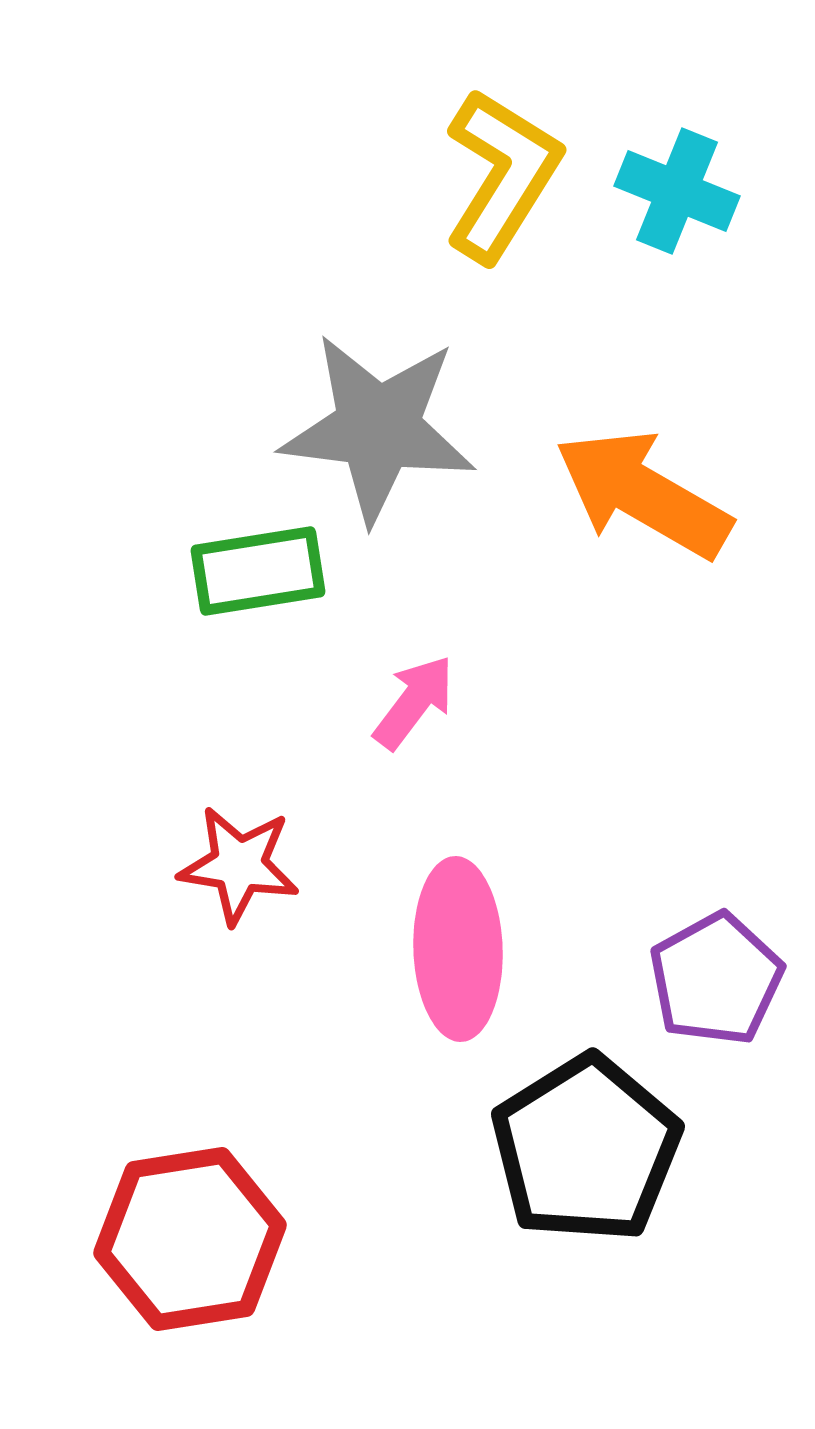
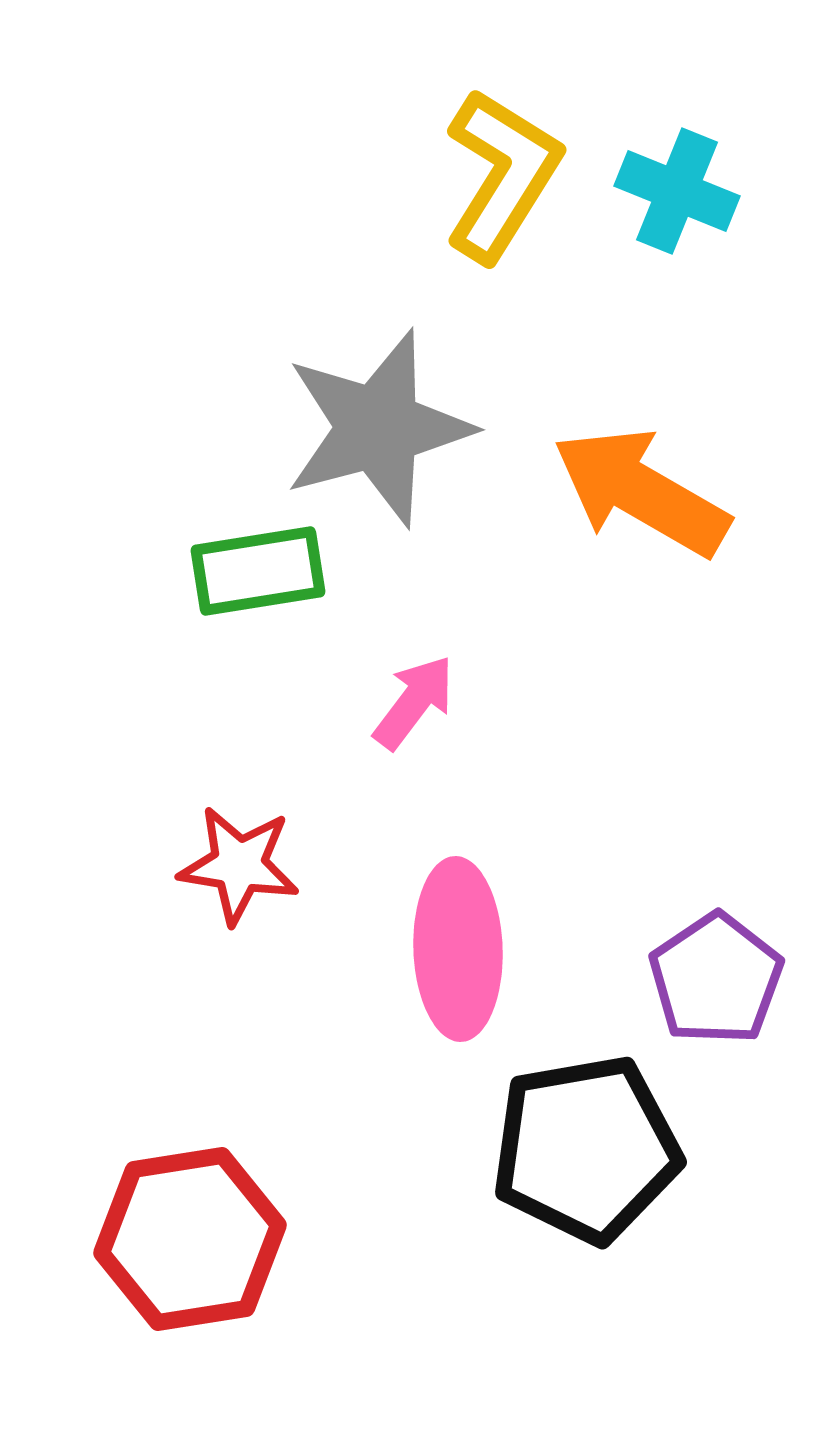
gray star: rotated 22 degrees counterclockwise
orange arrow: moved 2 px left, 2 px up
purple pentagon: rotated 5 degrees counterclockwise
black pentagon: rotated 22 degrees clockwise
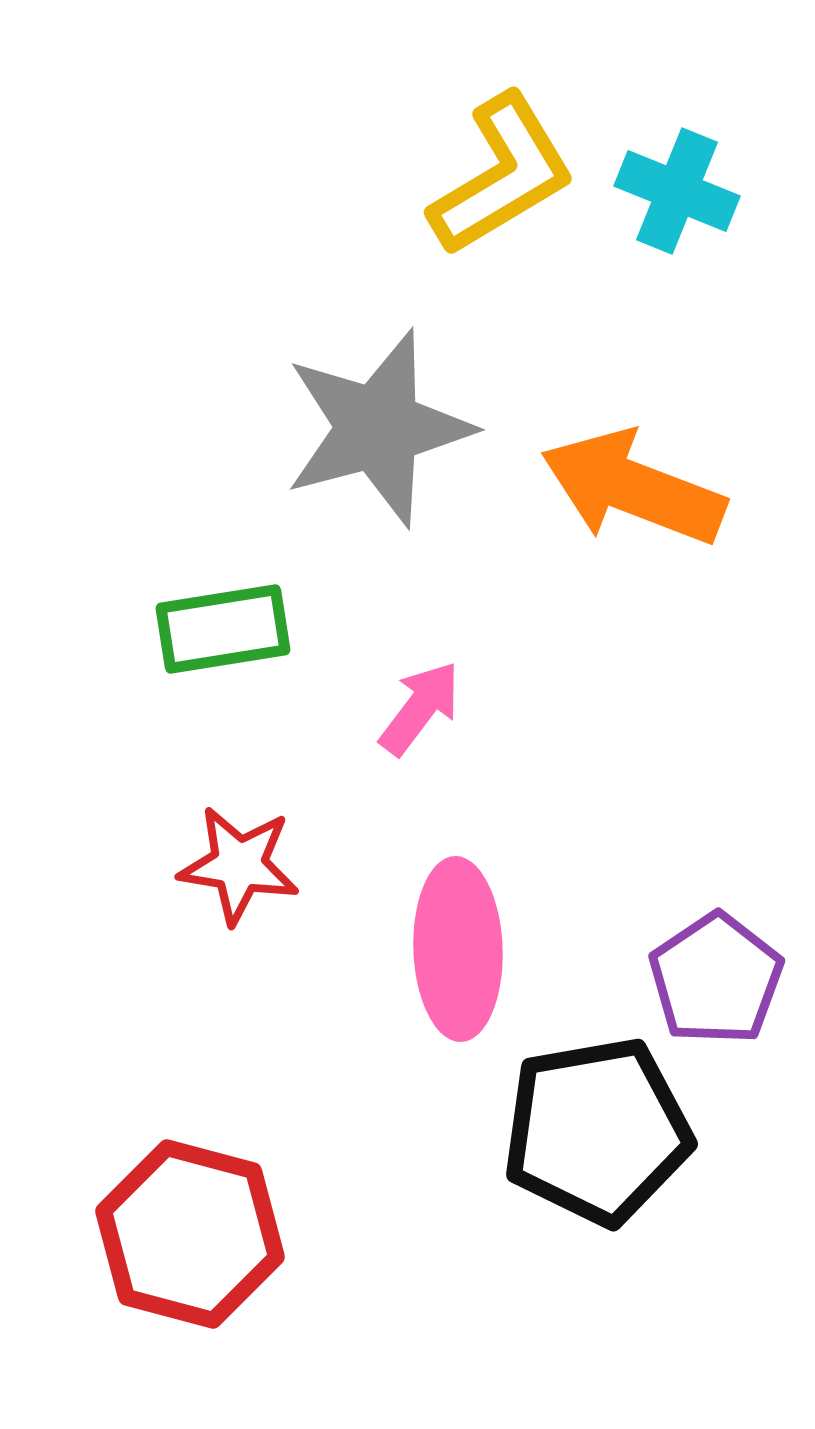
yellow L-shape: rotated 27 degrees clockwise
orange arrow: moved 8 px left, 4 px up; rotated 9 degrees counterclockwise
green rectangle: moved 35 px left, 58 px down
pink arrow: moved 6 px right, 6 px down
black pentagon: moved 11 px right, 18 px up
red hexagon: moved 5 px up; rotated 24 degrees clockwise
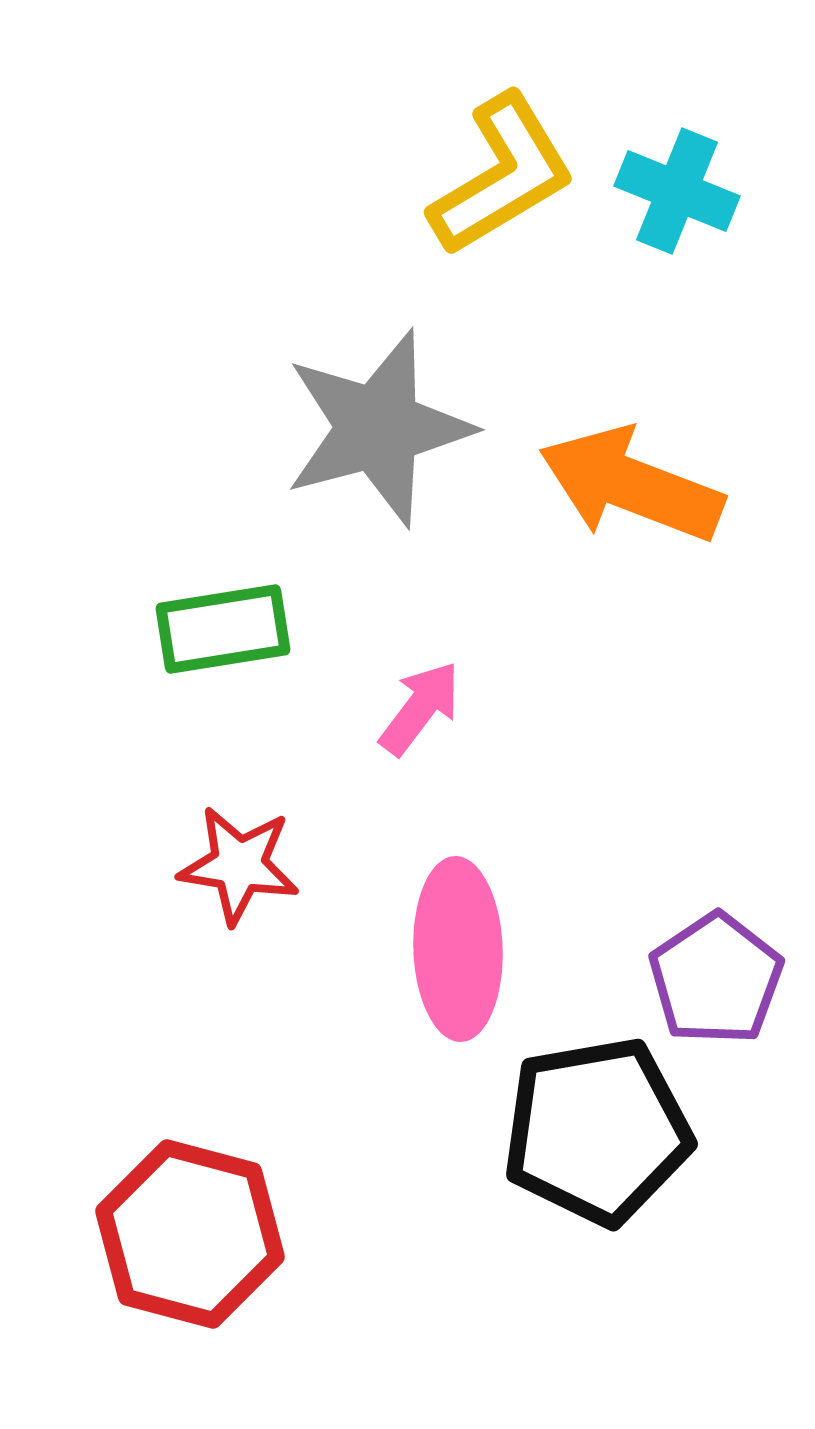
orange arrow: moved 2 px left, 3 px up
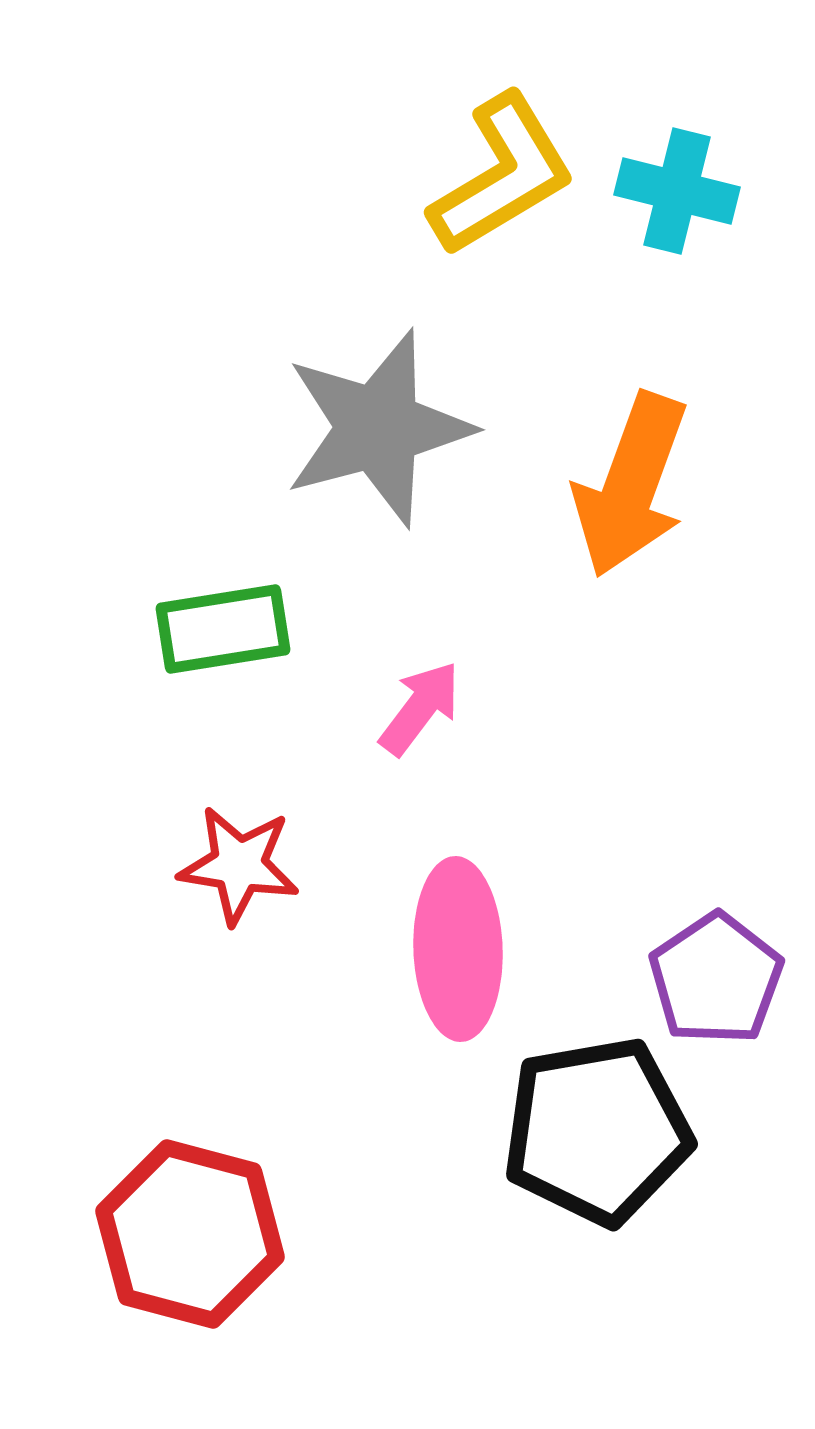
cyan cross: rotated 8 degrees counterclockwise
orange arrow: rotated 91 degrees counterclockwise
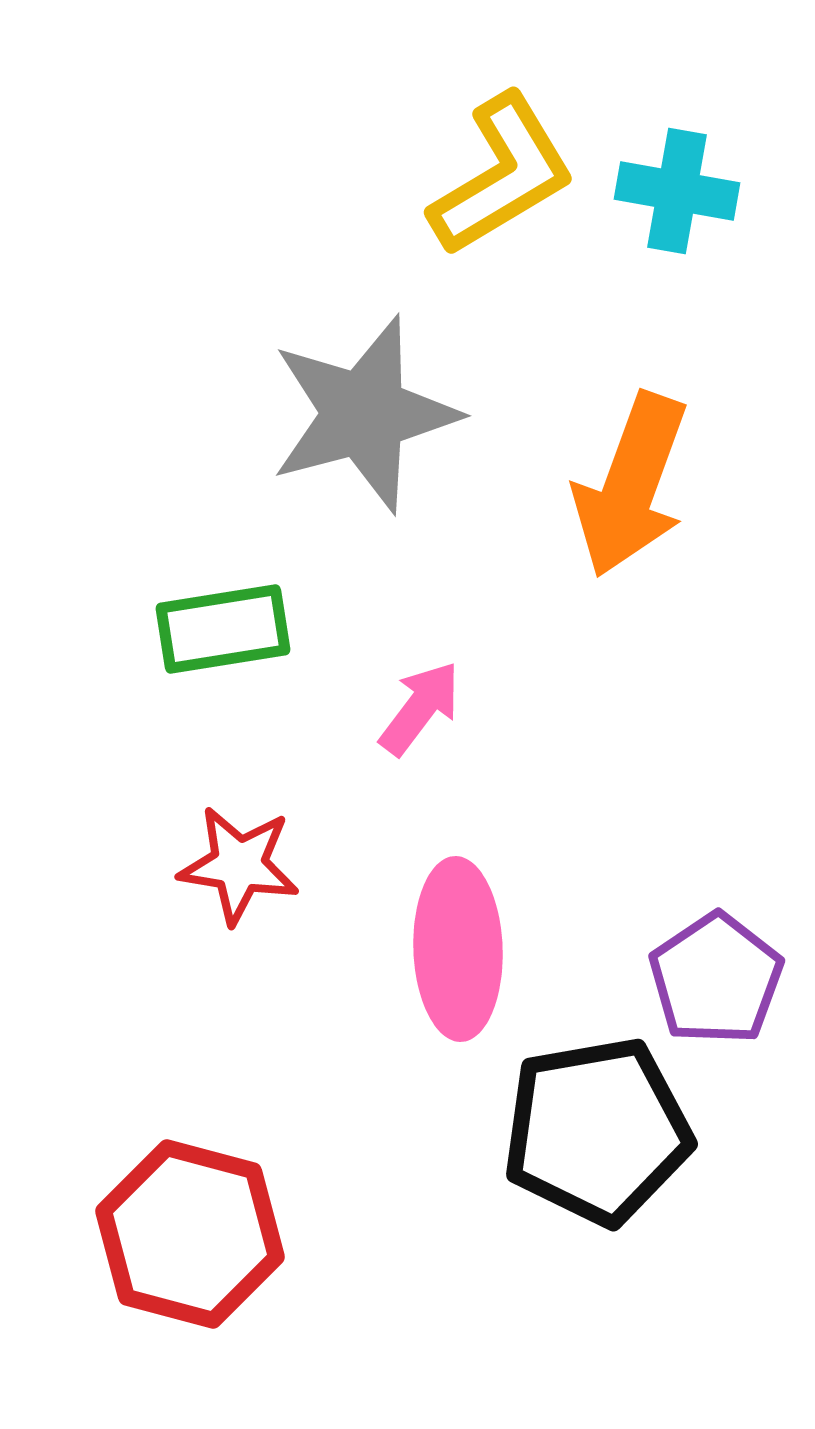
cyan cross: rotated 4 degrees counterclockwise
gray star: moved 14 px left, 14 px up
